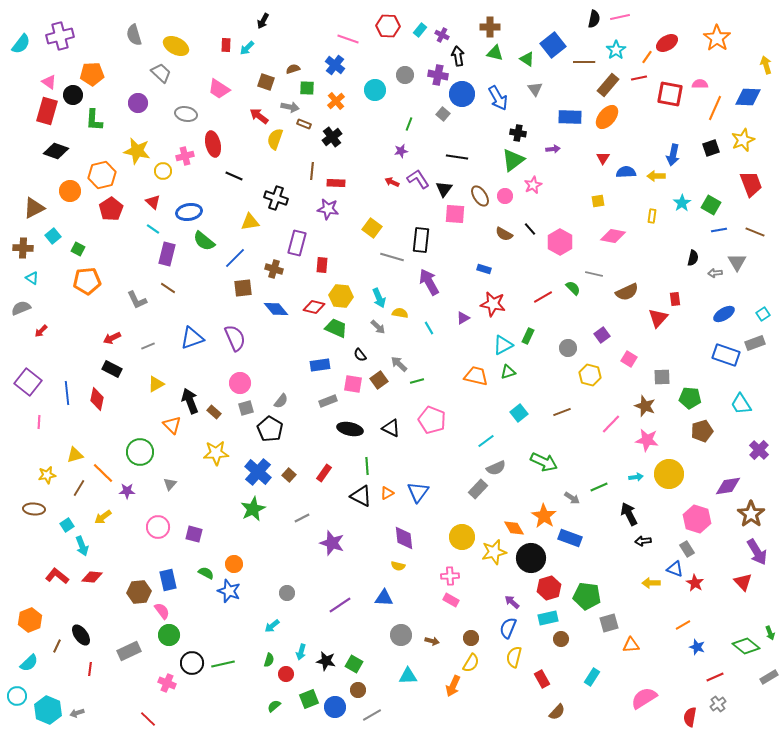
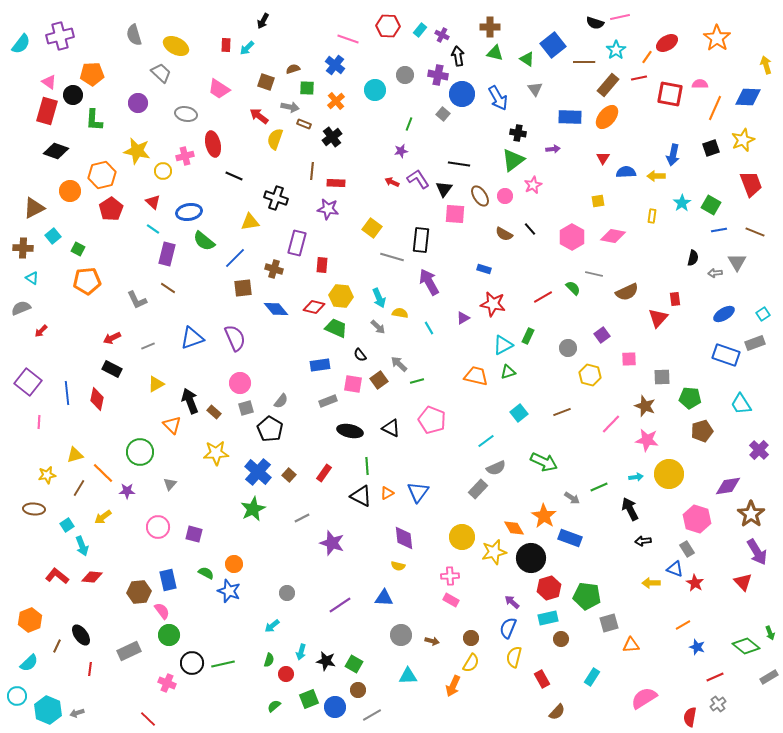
black semicircle at (594, 19): moved 1 px right, 4 px down; rotated 96 degrees clockwise
black line at (457, 157): moved 2 px right, 7 px down
pink hexagon at (560, 242): moved 12 px right, 5 px up
pink square at (629, 359): rotated 35 degrees counterclockwise
black ellipse at (350, 429): moved 2 px down
black arrow at (629, 514): moved 1 px right, 5 px up
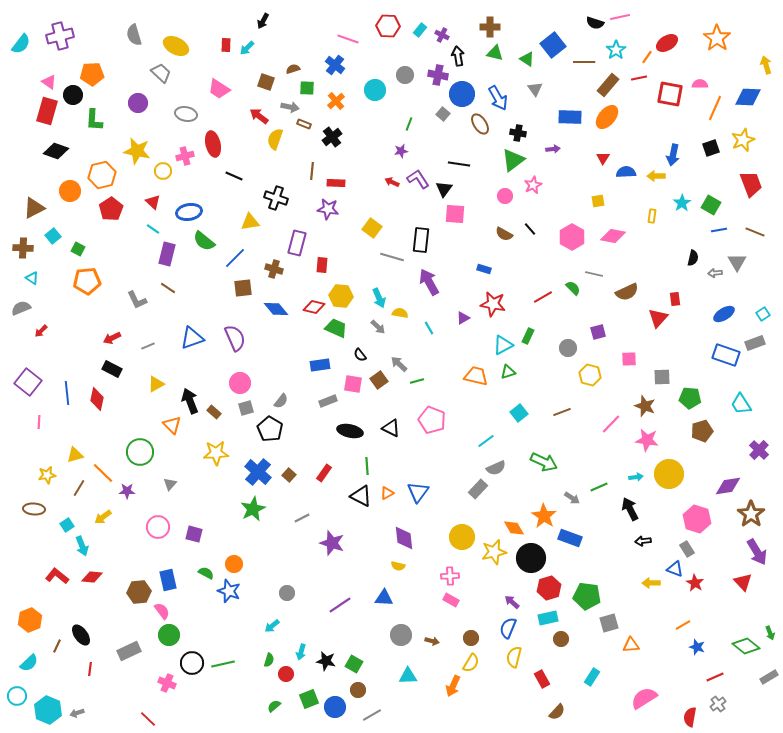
brown ellipse at (480, 196): moved 72 px up
purple square at (602, 335): moved 4 px left, 3 px up; rotated 21 degrees clockwise
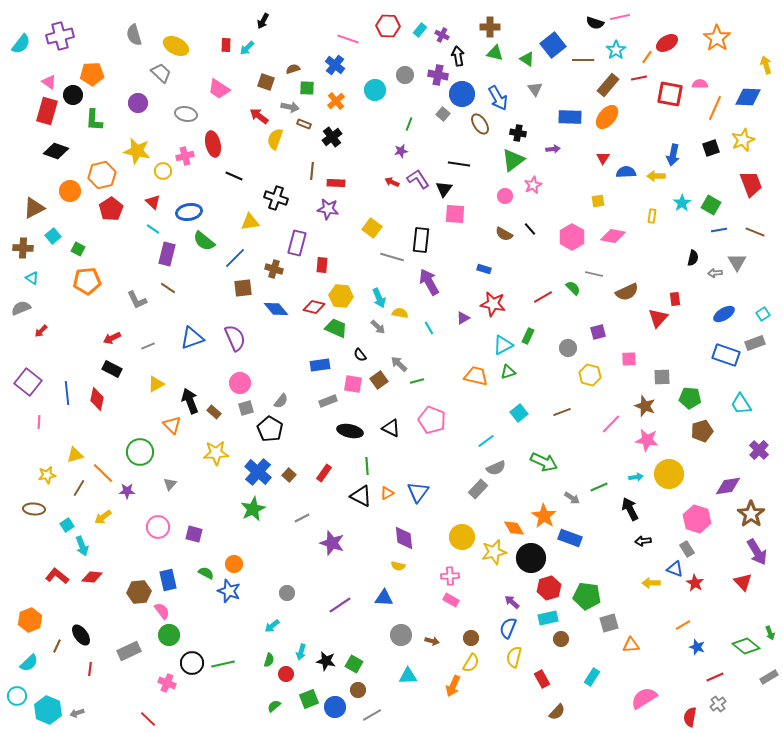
brown line at (584, 62): moved 1 px left, 2 px up
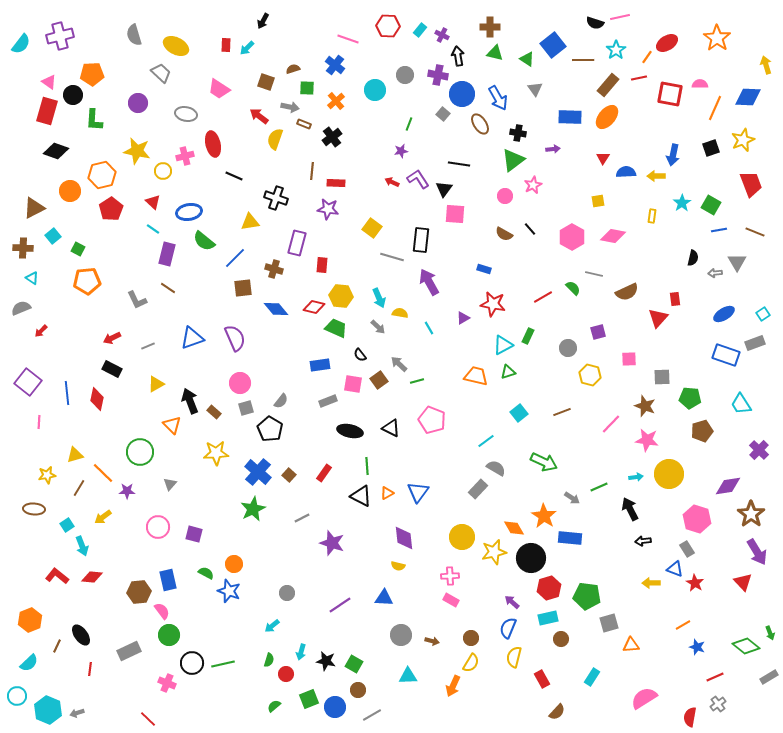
gray semicircle at (496, 468): rotated 126 degrees counterclockwise
blue rectangle at (570, 538): rotated 15 degrees counterclockwise
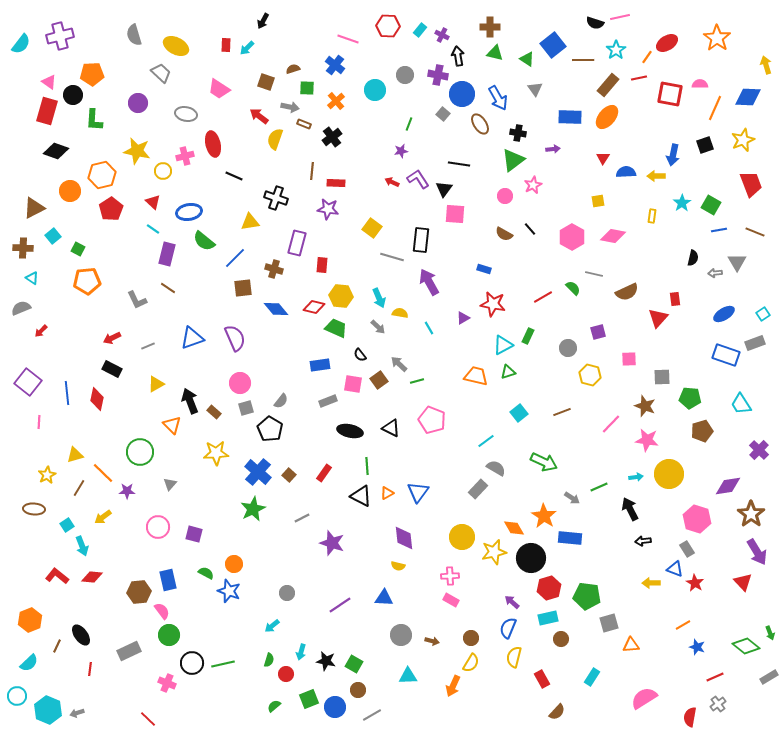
black square at (711, 148): moved 6 px left, 3 px up
yellow star at (47, 475): rotated 18 degrees counterclockwise
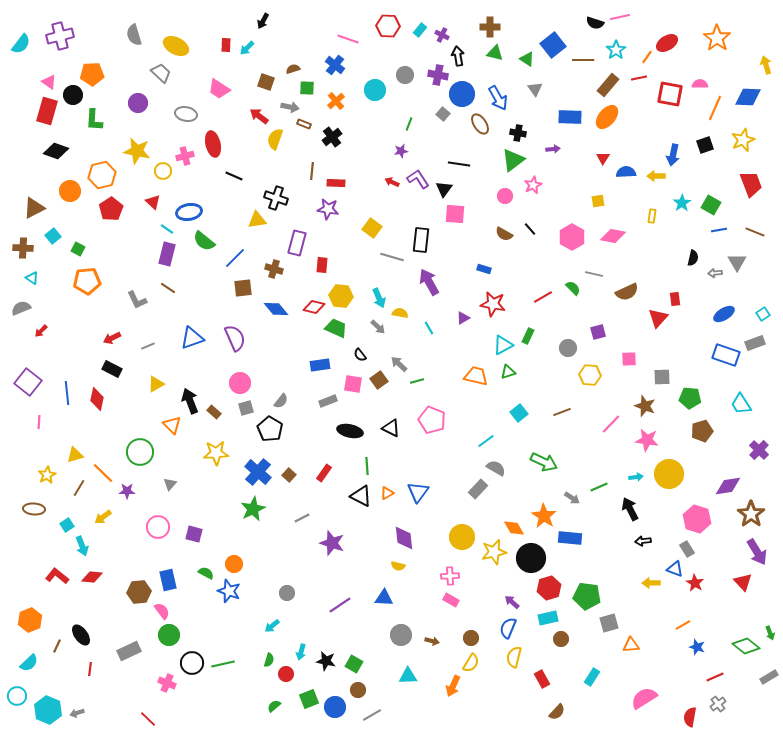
yellow triangle at (250, 222): moved 7 px right, 2 px up
cyan line at (153, 229): moved 14 px right
yellow hexagon at (590, 375): rotated 10 degrees counterclockwise
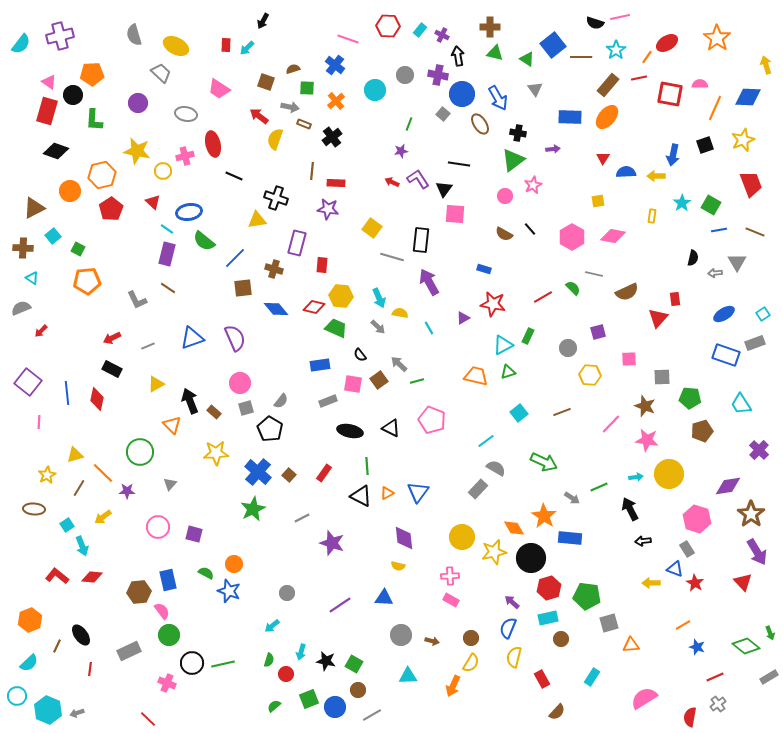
brown line at (583, 60): moved 2 px left, 3 px up
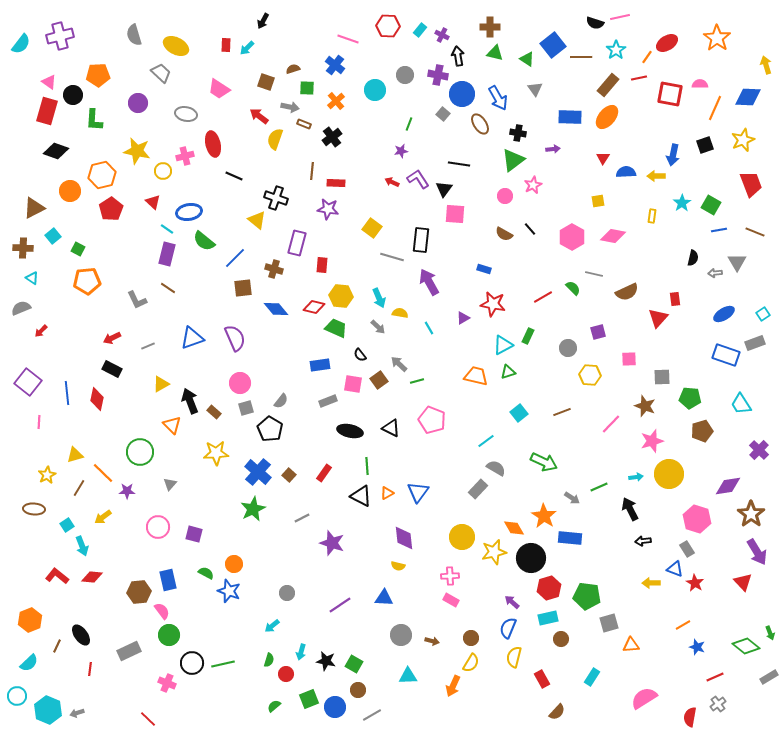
orange pentagon at (92, 74): moved 6 px right, 1 px down
yellow triangle at (257, 220): rotated 48 degrees clockwise
yellow triangle at (156, 384): moved 5 px right
pink star at (647, 440): moved 5 px right, 1 px down; rotated 25 degrees counterclockwise
